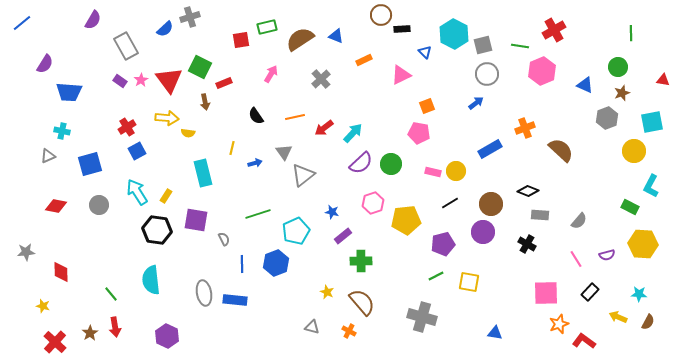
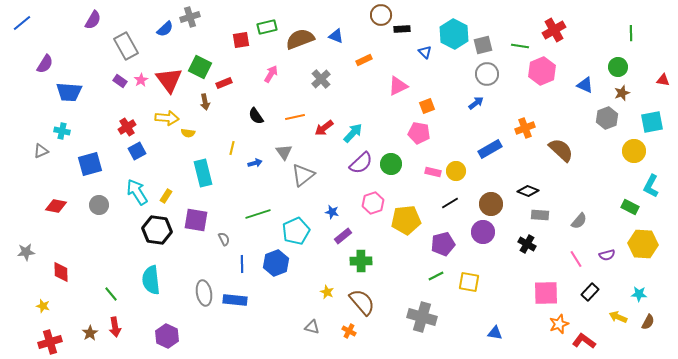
brown semicircle at (300, 39): rotated 12 degrees clockwise
pink triangle at (401, 75): moved 3 px left, 11 px down
gray triangle at (48, 156): moved 7 px left, 5 px up
red cross at (55, 342): moved 5 px left; rotated 30 degrees clockwise
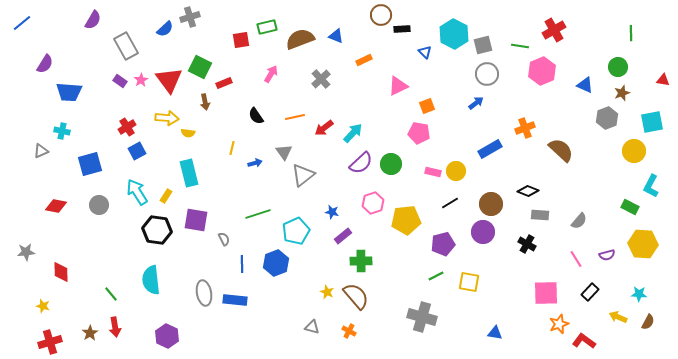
cyan rectangle at (203, 173): moved 14 px left
brown semicircle at (362, 302): moved 6 px left, 6 px up
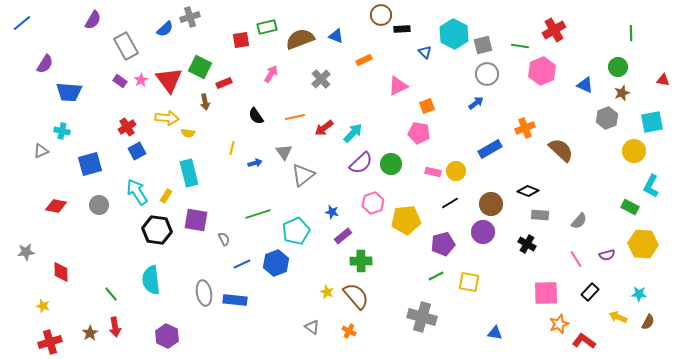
blue line at (242, 264): rotated 66 degrees clockwise
gray triangle at (312, 327): rotated 21 degrees clockwise
